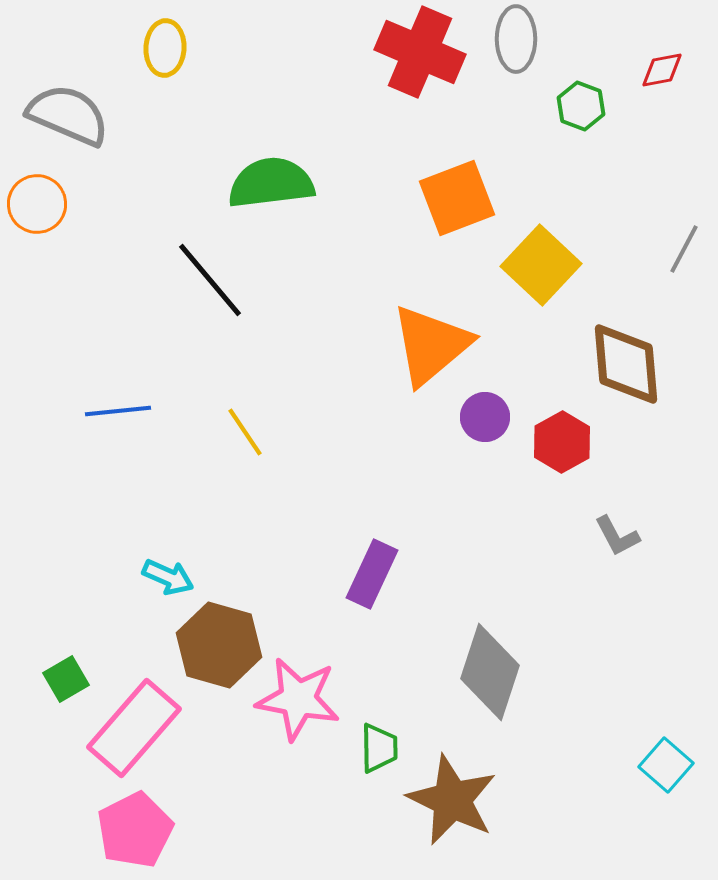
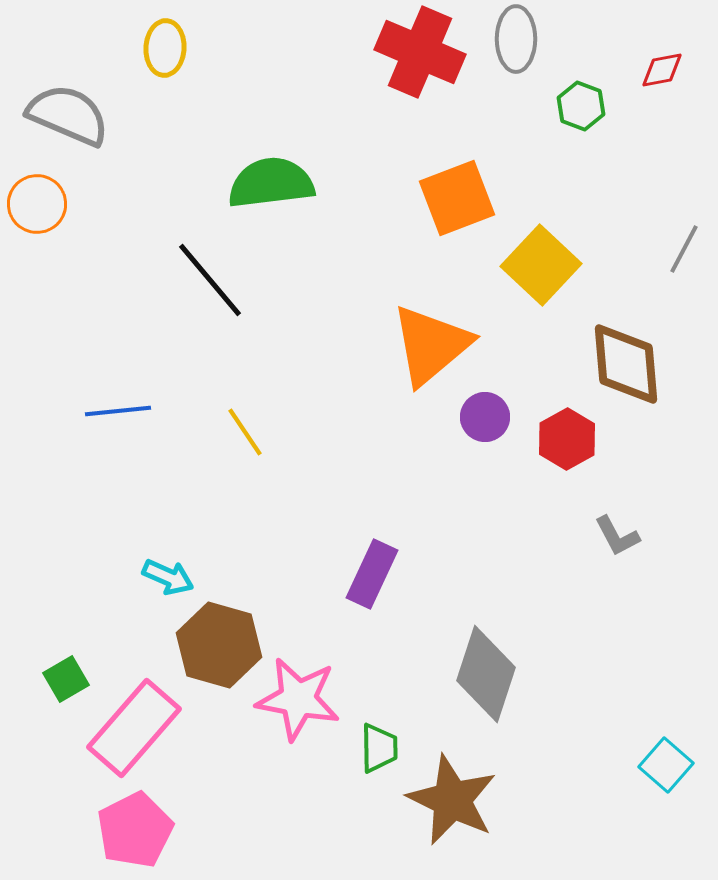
red hexagon: moved 5 px right, 3 px up
gray diamond: moved 4 px left, 2 px down
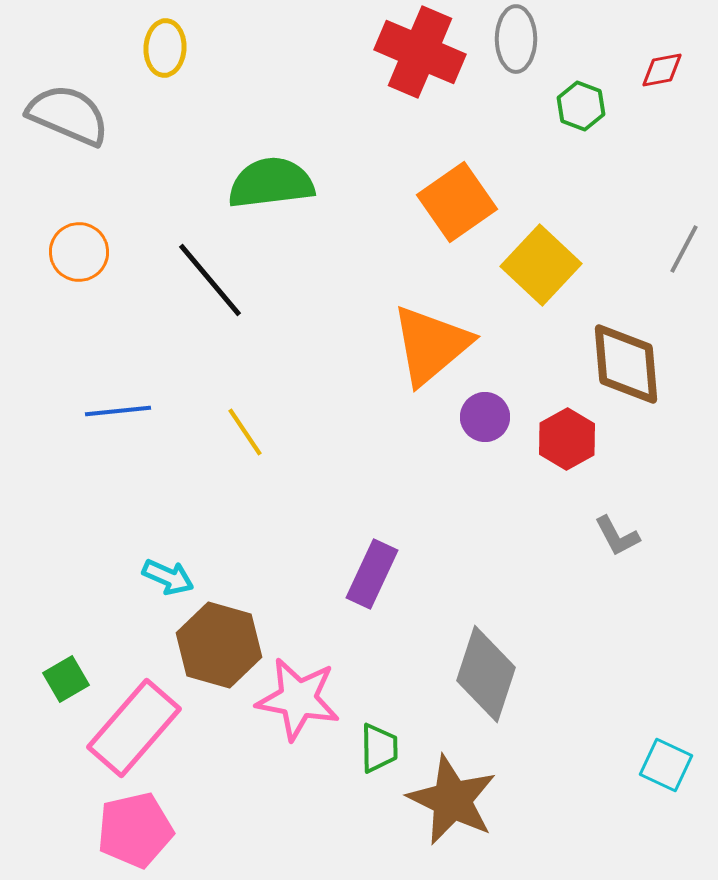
orange square: moved 4 px down; rotated 14 degrees counterclockwise
orange circle: moved 42 px right, 48 px down
cyan square: rotated 16 degrees counterclockwise
pink pentagon: rotated 14 degrees clockwise
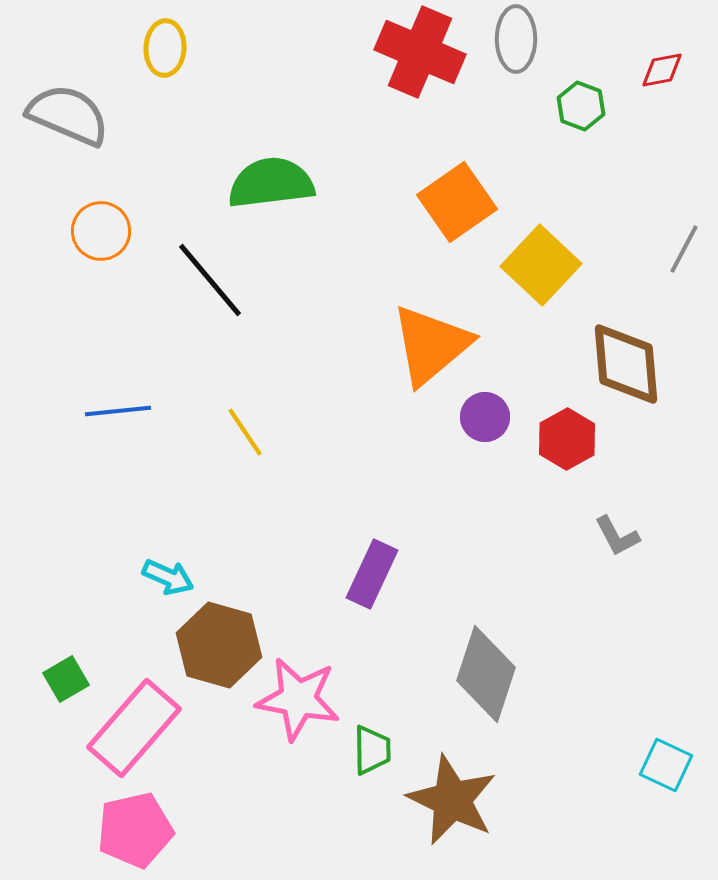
orange circle: moved 22 px right, 21 px up
green trapezoid: moved 7 px left, 2 px down
